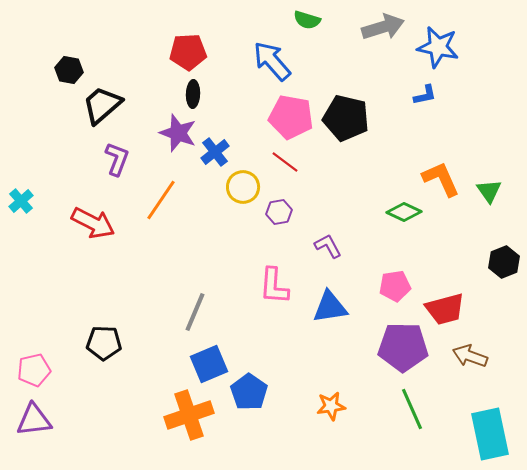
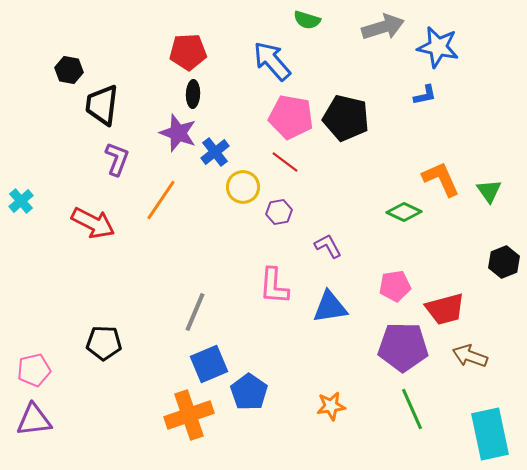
black trapezoid at (102, 105): rotated 42 degrees counterclockwise
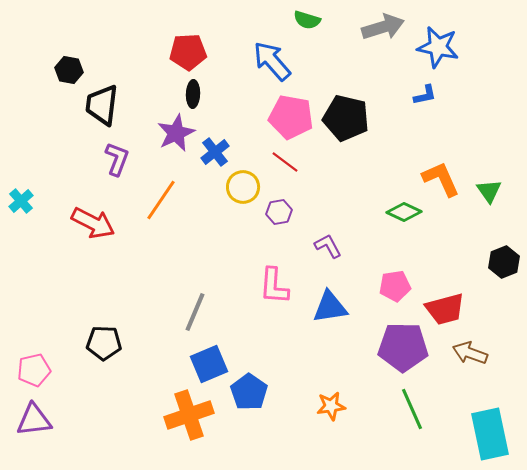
purple star at (178, 133): moved 2 px left; rotated 27 degrees clockwise
brown arrow at (470, 356): moved 3 px up
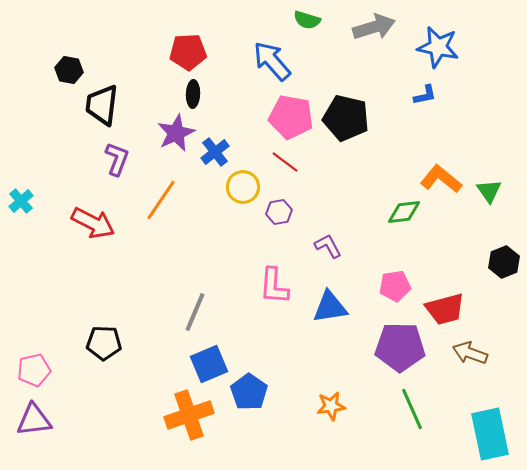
gray arrow at (383, 27): moved 9 px left
orange L-shape at (441, 179): rotated 27 degrees counterclockwise
green diamond at (404, 212): rotated 32 degrees counterclockwise
purple pentagon at (403, 347): moved 3 px left
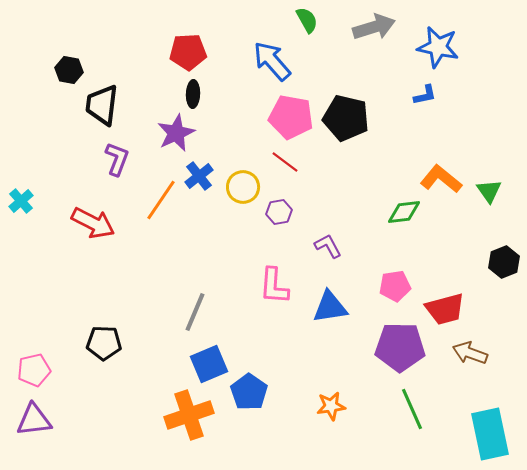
green semicircle at (307, 20): rotated 136 degrees counterclockwise
blue cross at (215, 152): moved 16 px left, 24 px down
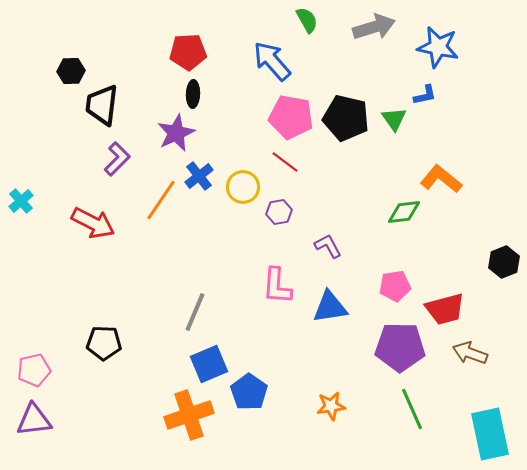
black hexagon at (69, 70): moved 2 px right, 1 px down; rotated 12 degrees counterclockwise
purple L-shape at (117, 159): rotated 24 degrees clockwise
green triangle at (489, 191): moved 95 px left, 72 px up
pink L-shape at (274, 286): moved 3 px right
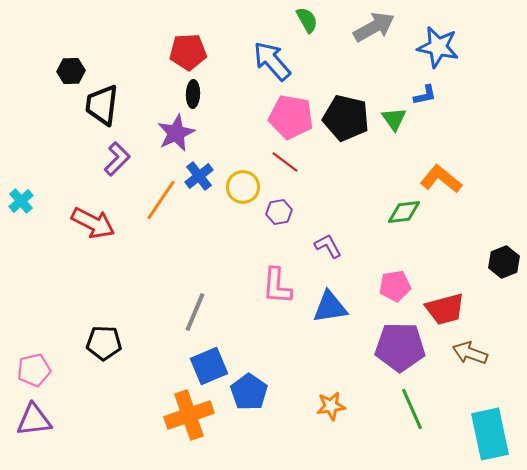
gray arrow at (374, 27): rotated 12 degrees counterclockwise
blue square at (209, 364): moved 2 px down
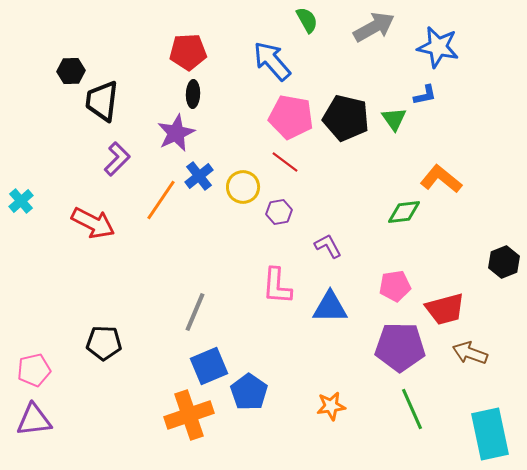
black trapezoid at (102, 105): moved 4 px up
blue triangle at (330, 307): rotated 9 degrees clockwise
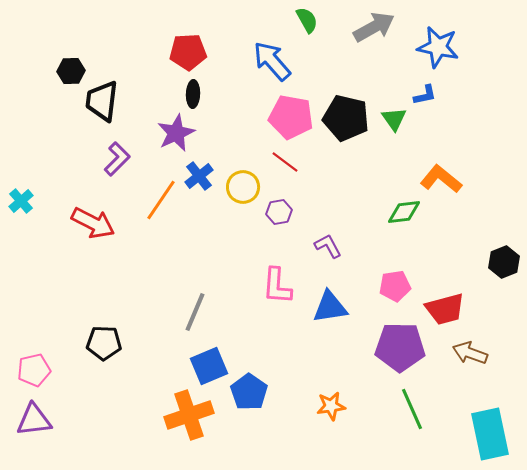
blue triangle at (330, 307): rotated 9 degrees counterclockwise
